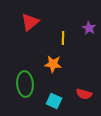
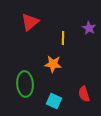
red semicircle: rotated 56 degrees clockwise
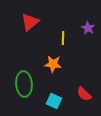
purple star: moved 1 px left
green ellipse: moved 1 px left
red semicircle: rotated 28 degrees counterclockwise
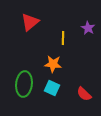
green ellipse: rotated 10 degrees clockwise
cyan square: moved 2 px left, 13 px up
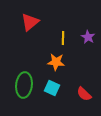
purple star: moved 9 px down
orange star: moved 3 px right, 2 px up
green ellipse: moved 1 px down
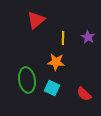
red triangle: moved 6 px right, 2 px up
green ellipse: moved 3 px right, 5 px up; rotated 15 degrees counterclockwise
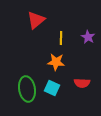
yellow line: moved 2 px left
green ellipse: moved 9 px down
red semicircle: moved 2 px left, 11 px up; rotated 42 degrees counterclockwise
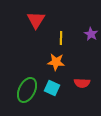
red triangle: rotated 18 degrees counterclockwise
purple star: moved 3 px right, 3 px up
green ellipse: moved 1 px down; rotated 35 degrees clockwise
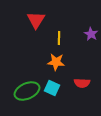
yellow line: moved 2 px left
green ellipse: moved 1 px down; rotated 40 degrees clockwise
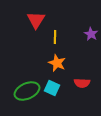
yellow line: moved 4 px left, 1 px up
orange star: moved 1 px right, 1 px down; rotated 18 degrees clockwise
